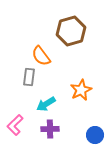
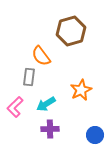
pink L-shape: moved 18 px up
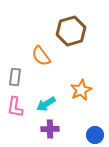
gray rectangle: moved 14 px left
pink L-shape: rotated 35 degrees counterclockwise
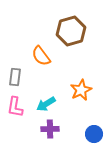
blue circle: moved 1 px left, 1 px up
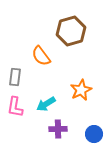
purple cross: moved 8 px right
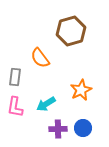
orange semicircle: moved 1 px left, 2 px down
blue circle: moved 11 px left, 6 px up
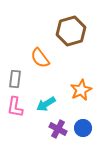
gray rectangle: moved 2 px down
purple cross: rotated 30 degrees clockwise
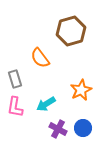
gray rectangle: rotated 24 degrees counterclockwise
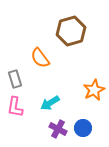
orange star: moved 13 px right
cyan arrow: moved 4 px right, 1 px up
